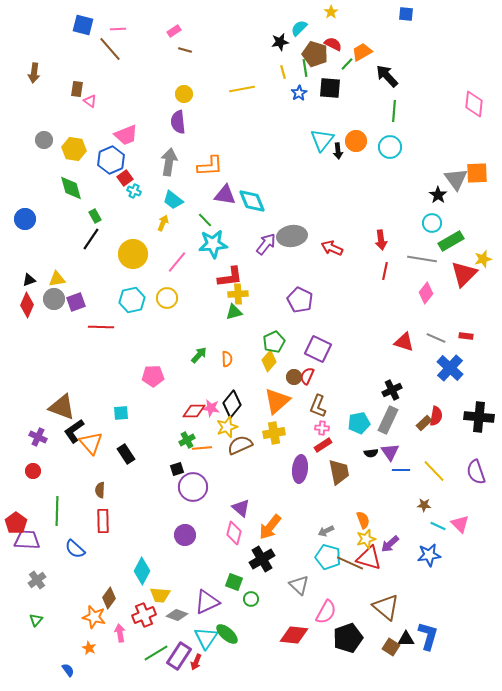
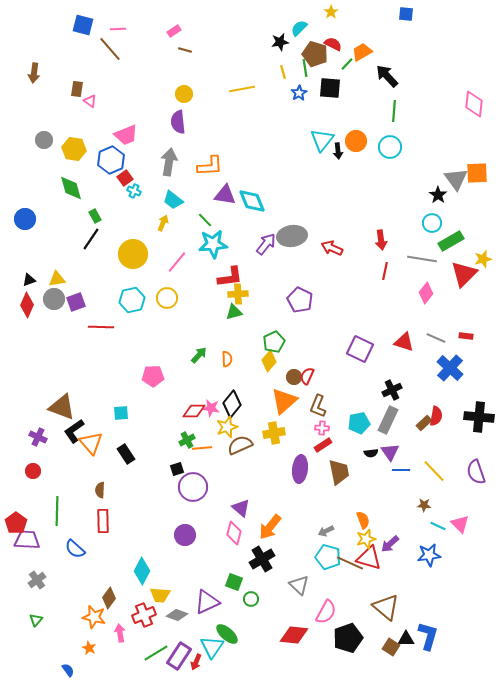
purple square at (318, 349): moved 42 px right
orange triangle at (277, 401): moved 7 px right
cyan triangle at (206, 638): moved 6 px right, 9 px down
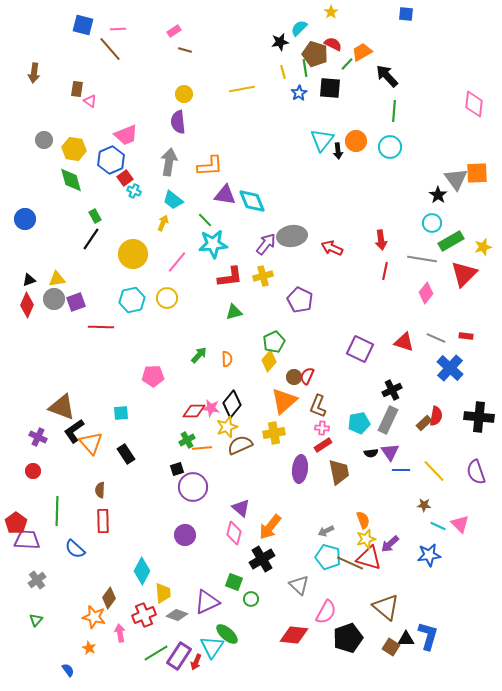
green diamond at (71, 188): moved 8 px up
yellow star at (483, 259): moved 12 px up
yellow cross at (238, 294): moved 25 px right, 18 px up; rotated 12 degrees counterclockwise
yellow trapezoid at (160, 595): moved 3 px right, 2 px up; rotated 100 degrees counterclockwise
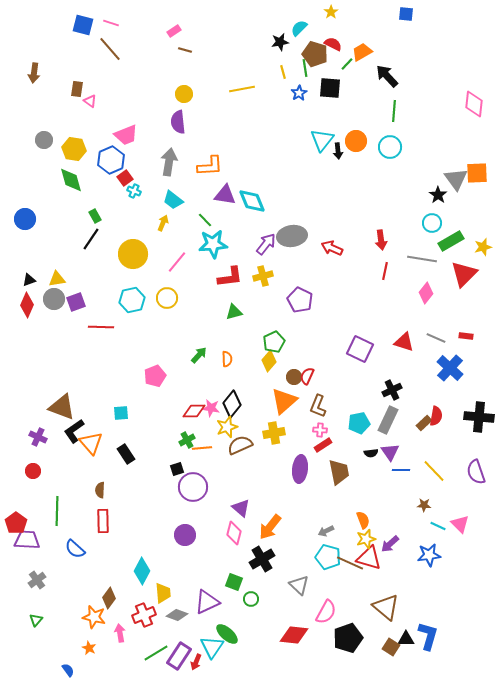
pink line at (118, 29): moved 7 px left, 6 px up; rotated 21 degrees clockwise
pink pentagon at (153, 376): moved 2 px right; rotated 20 degrees counterclockwise
pink cross at (322, 428): moved 2 px left, 2 px down
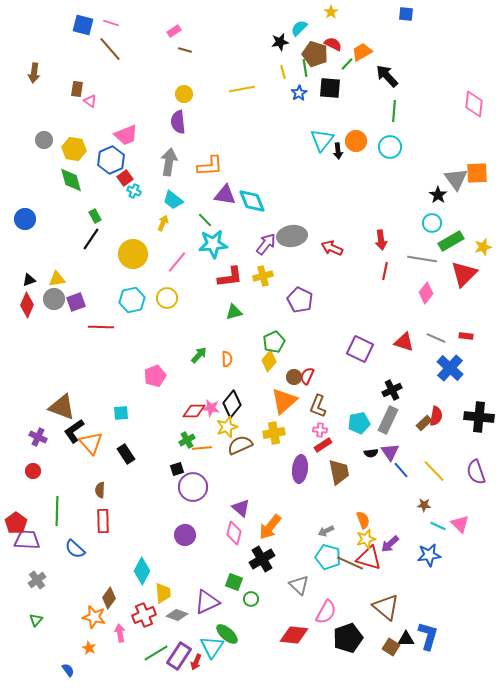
blue line at (401, 470): rotated 48 degrees clockwise
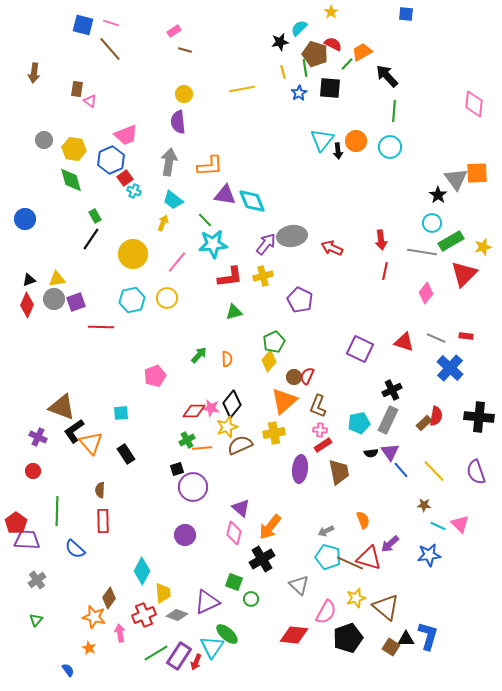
gray line at (422, 259): moved 7 px up
yellow star at (366, 539): moved 10 px left, 59 px down
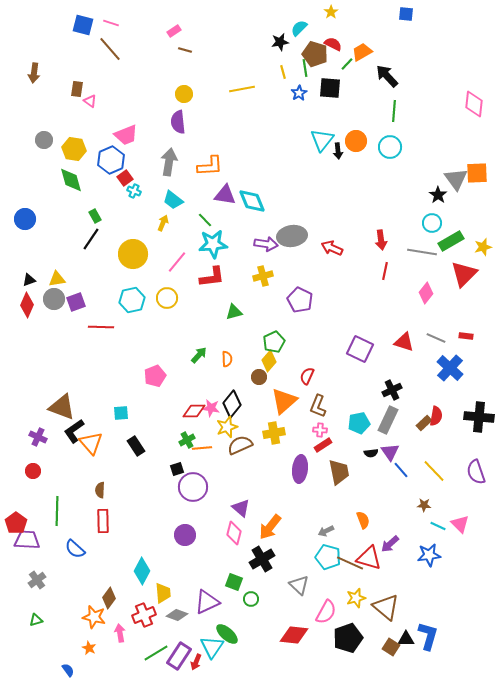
purple arrow at (266, 244): rotated 60 degrees clockwise
red L-shape at (230, 277): moved 18 px left
brown circle at (294, 377): moved 35 px left
black rectangle at (126, 454): moved 10 px right, 8 px up
green triangle at (36, 620): rotated 32 degrees clockwise
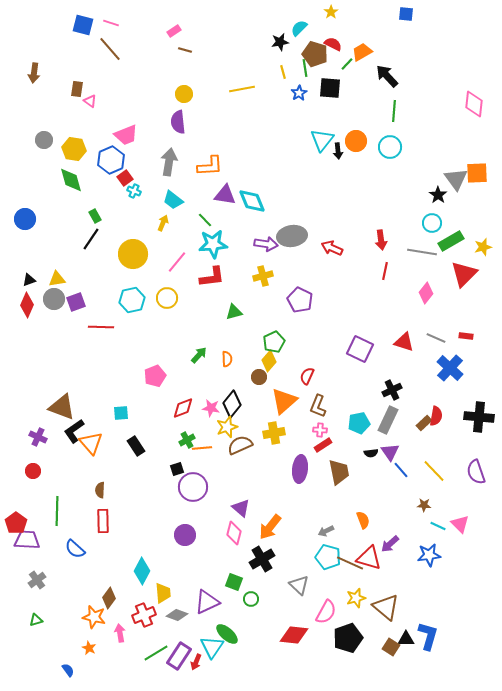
red diamond at (194, 411): moved 11 px left, 3 px up; rotated 20 degrees counterclockwise
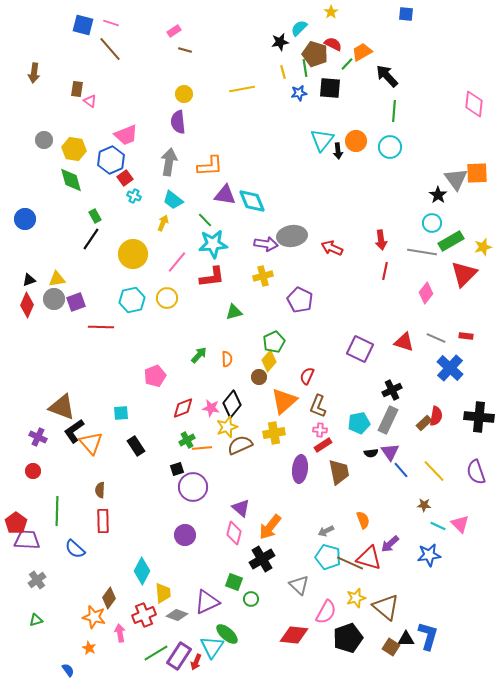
blue star at (299, 93): rotated 21 degrees clockwise
cyan cross at (134, 191): moved 5 px down
